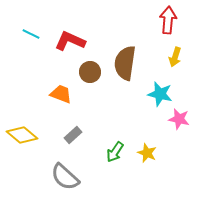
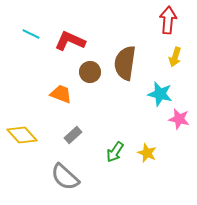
yellow diamond: rotated 8 degrees clockwise
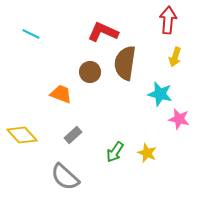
red L-shape: moved 33 px right, 9 px up
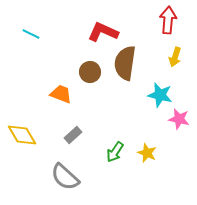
cyan star: moved 1 px down
yellow diamond: rotated 12 degrees clockwise
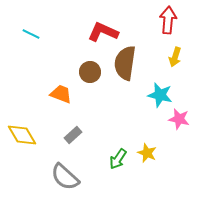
green arrow: moved 3 px right, 7 px down
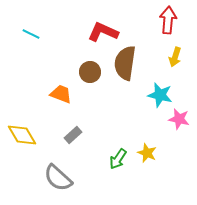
gray semicircle: moved 7 px left, 1 px down
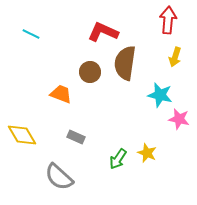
gray rectangle: moved 3 px right, 2 px down; rotated 66 degrees clockwise
gray semicircle: moved 1 px right, 1 px up
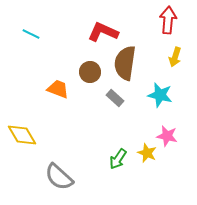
orange trapezoid: moved 3 px left, 5 px up
pink star: moved 12 px left, 17 px down
gray rectangle: moved 39 px right, 39 px up; rotated 18 degrees clockwise
